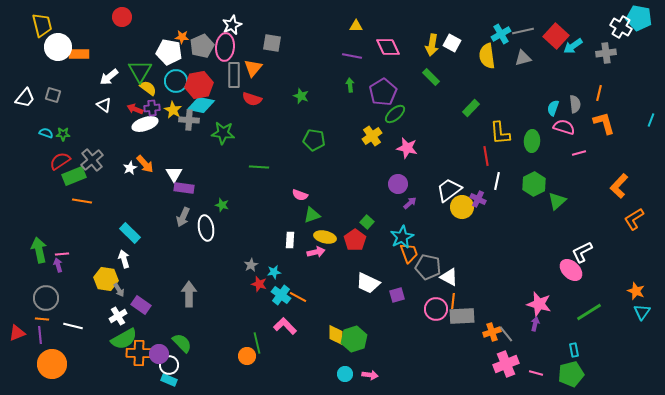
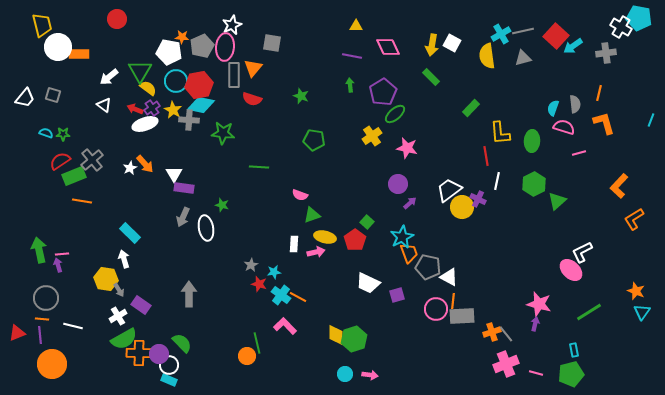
red circle at (122, 17): moved 5 px left, 2 px down
purple cross at (152, 108): rotated 28 degrees counterclockwise
white rectangle at (290, 240): moved 4 px right, 4 px down
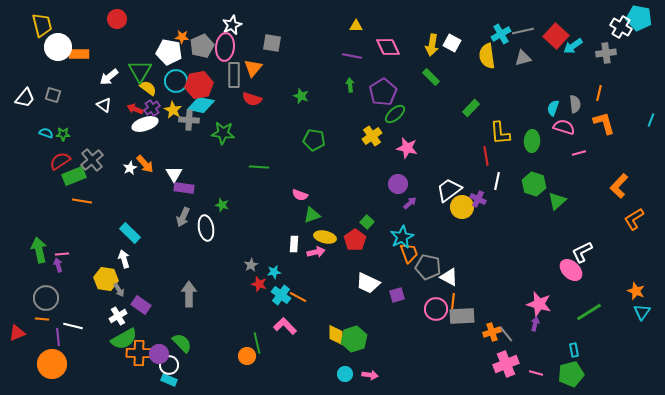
green hexagon at (534, 184): rotated 15 degrees counterclockwise
purple line at (40, 335): moved 18 px right, 2 px down
